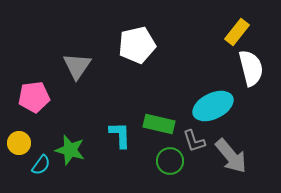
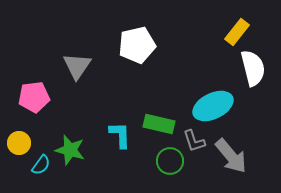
white semicircle: moved 2 px right
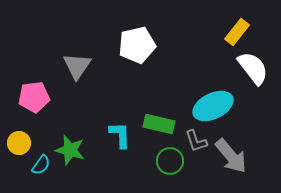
white semicircle: rotated 24 degrees counterclockwise
gray L-shape: moved 2 px right
